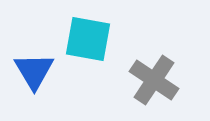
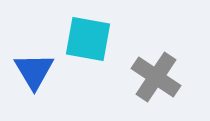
gray cross: moved 2 px right, 3 px up
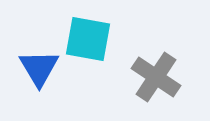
blue triangle: moved 5 px right, 3 px up
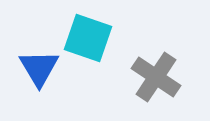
cyan square: moved 1 px up; rotated 9 degrees clockwise
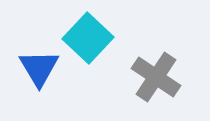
cyan square: rotated 24 degrees clockwise
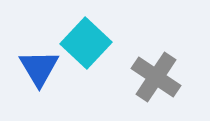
cyan square: moved 2 px left, 5 px down
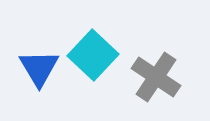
cyan square: moved 7 px right, 12 px down
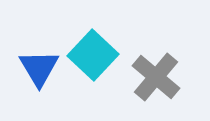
gray cross: rotated 6 degrees clockwise
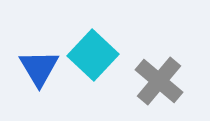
gray cross: moved 3 px right, 4 px down
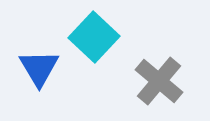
cyan square: moved 1 px right, 18 px up
